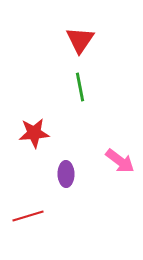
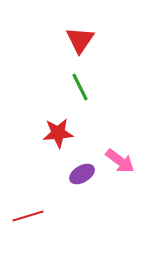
green line: rotated 16 degrees counterclockwise
red star: moved 24 px right
purple ellipse: moved 16 px right; rotated 60 degrees clockwise
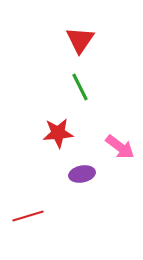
pink arrow: moved 14 px up
purple ellipse: rotated 20 degrees clockwise
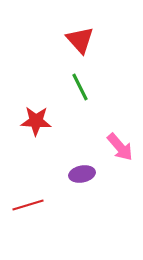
red triangle: rotated 16 degrees counterclockwise
red star: moved 22 px left, 12 px up; rotated 8 degrees clockwise
pink arrow: rotated 12 degrees clockwise
red line: moved 11 px up
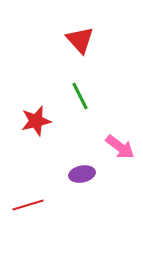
green line: moved 9 px down
red star: rotated 16 degrees counterclockwise
pink arrow: rotated 12 degrees counterclockwise
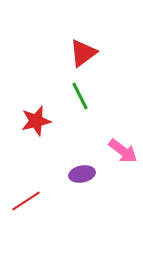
red triangle: moved 3 px right, 13 px down; rotated 36 degrees clockwise
pink arrow: moved 3 px right, 4 px down
red line: moved 2 px left, 4 px up; rotated 16 degrees counterclockwise
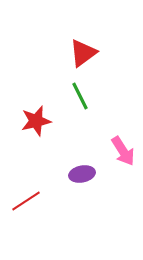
pink arrow: rotated 20 degrees clockwise
